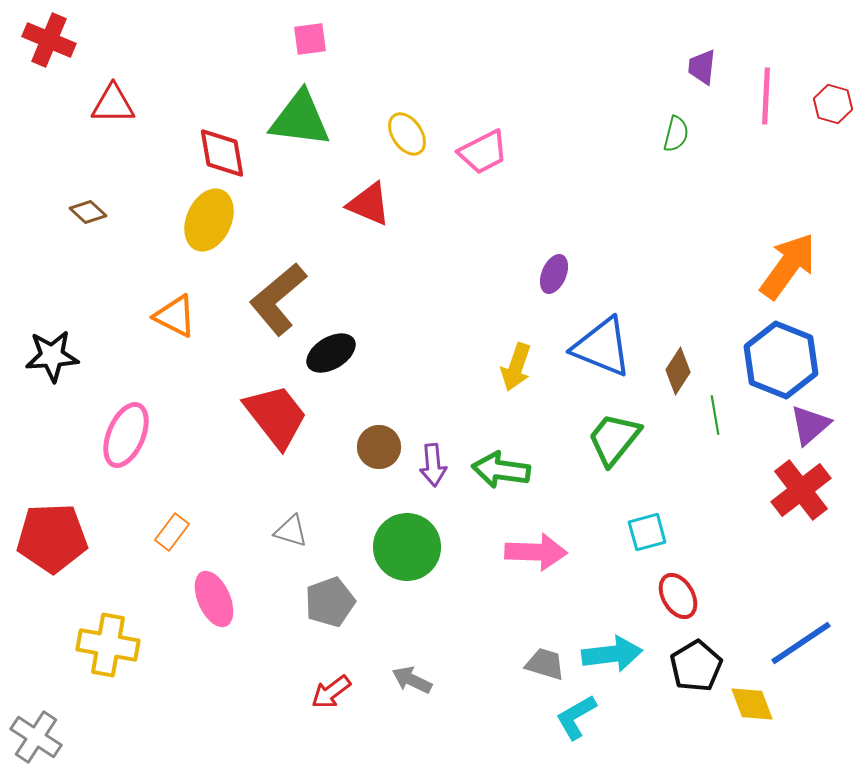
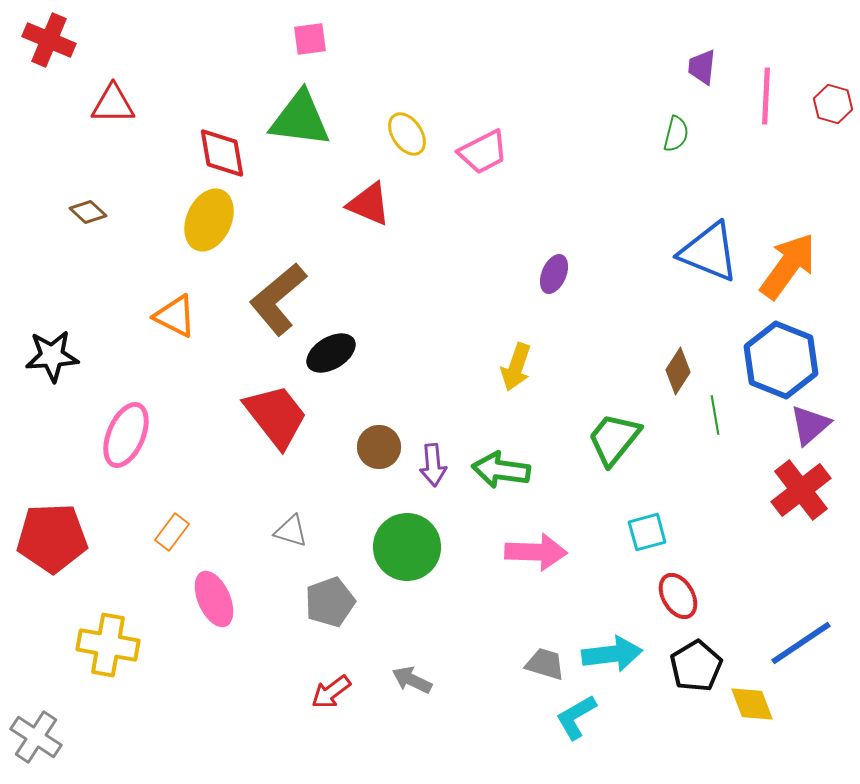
blue triangle at (602, 347): moved 107 px right, 95 px up
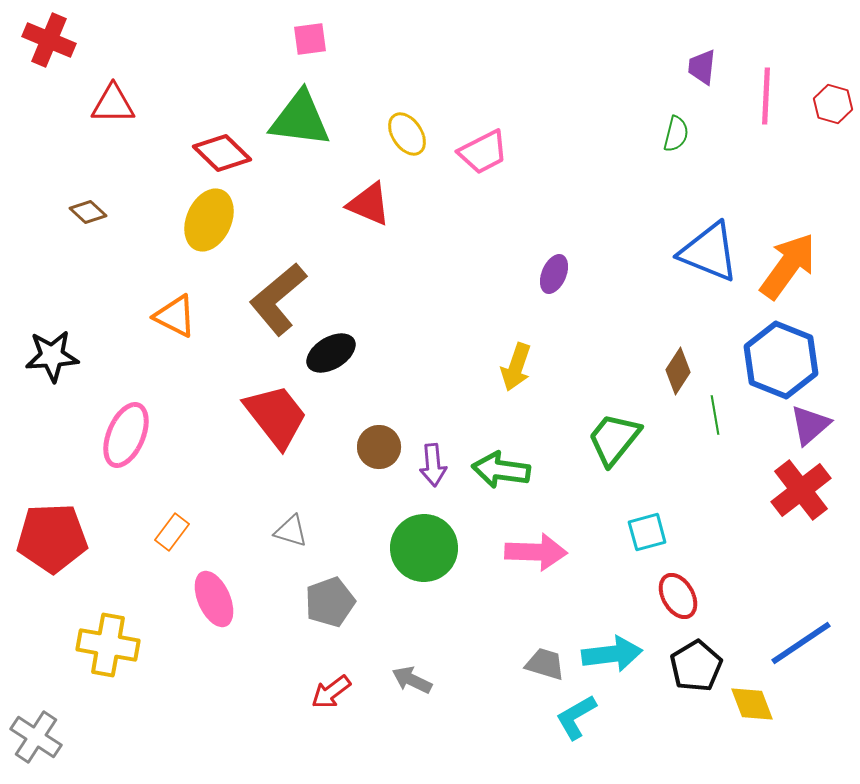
red diamond at (222, 153): rotated 36 degrees counterclockwise
green circle at (407, 547): moved 17 px right, 1 px down
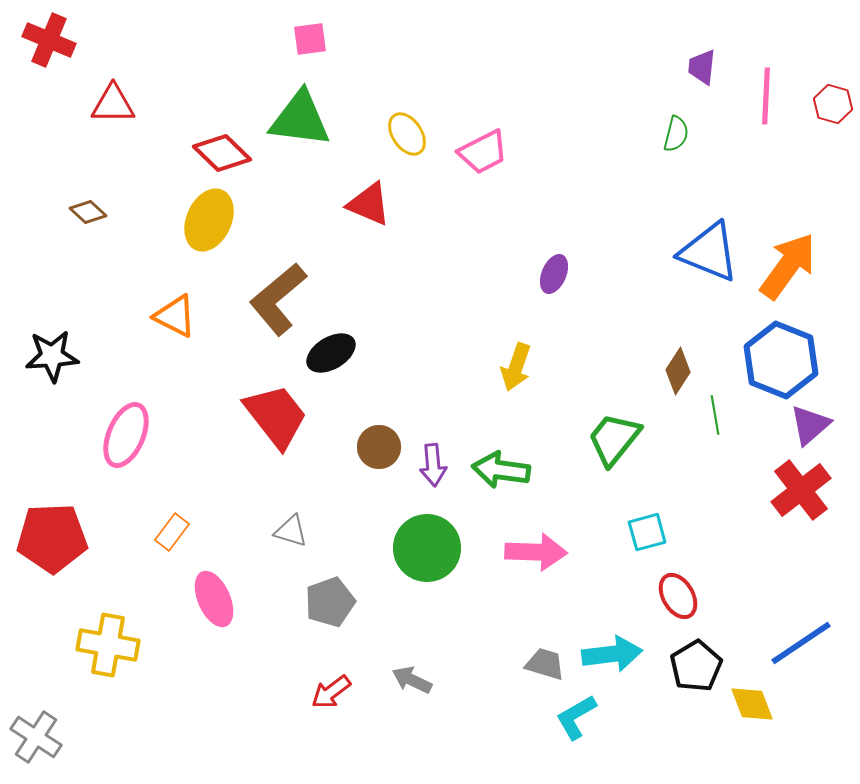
green circle at (424, 548): moved 3 px right
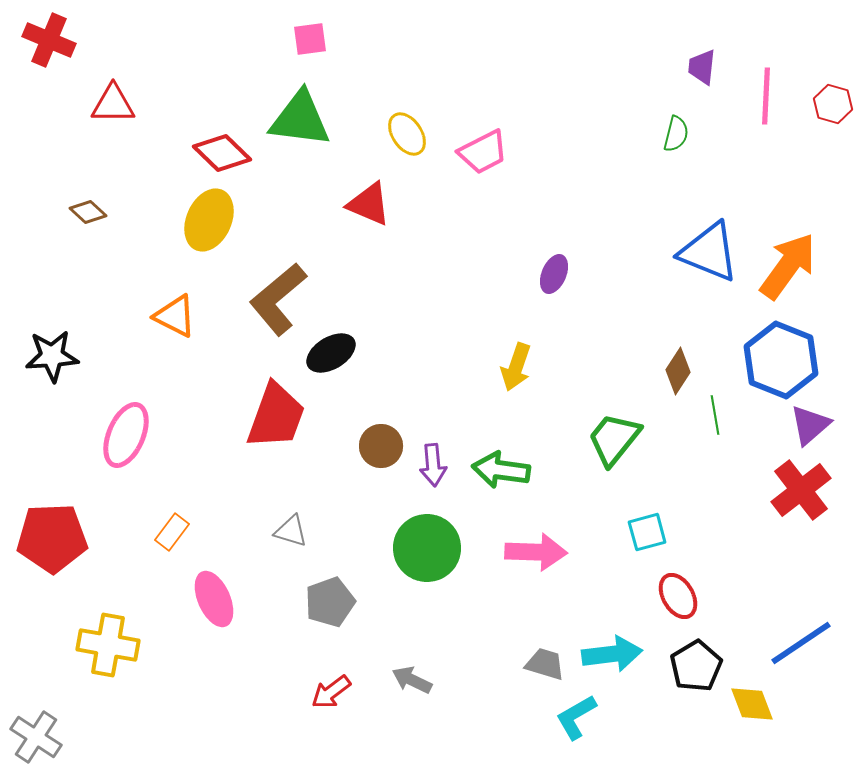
red trapezoid at (276, 416): rotated 58 degrees clockwise
brown circle at (379, 447): moved 2 px right, 1 px up
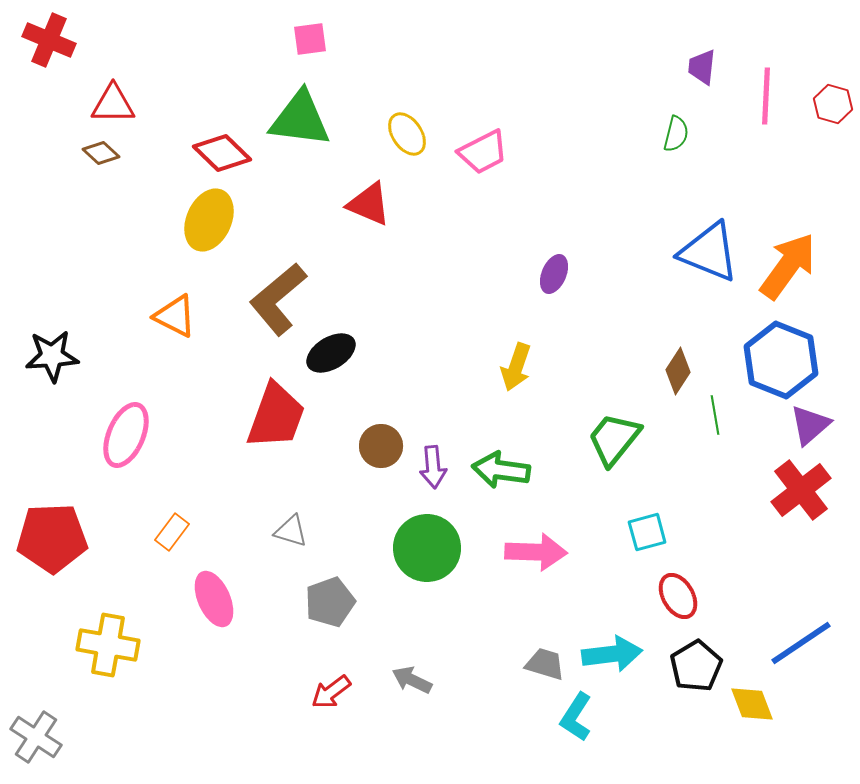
brown diamond at (88, 212): moved 13 px right, 59 px up
purple arrow at (433, 465): moved 2 px down
cyan L-shape at (576, 717): rotated 27 degrees counterclockwise
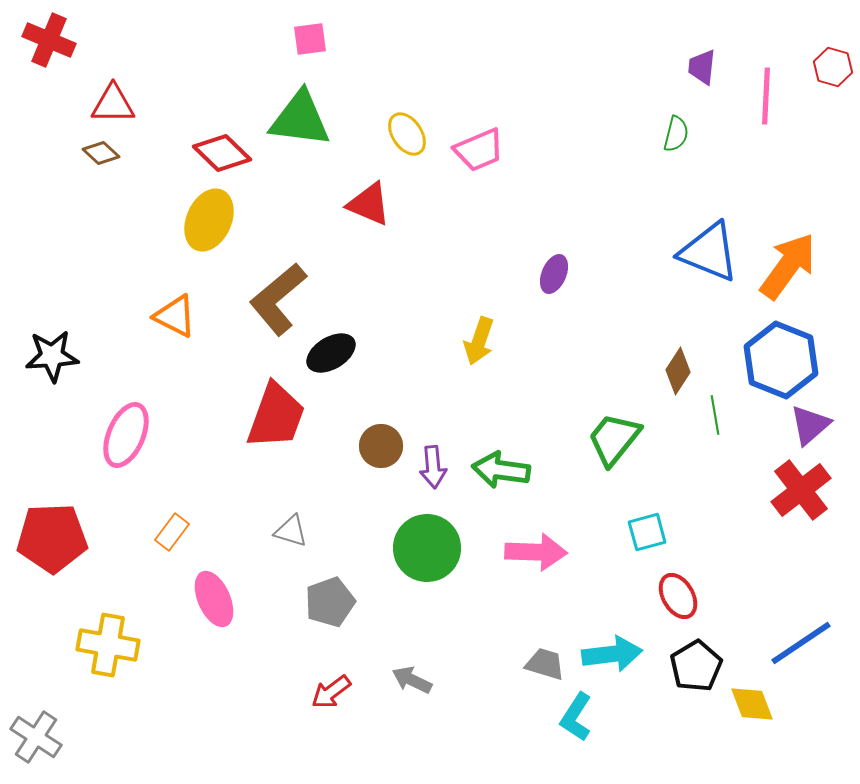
red hexagon at (833, 104): moved 37 px up
pink trapezoid at (483, 152): moved 4 px left, 2 px up; rotated 4 degrees clockwise
yellow arrow at (516, 367): moved 37 px left, 26 px up
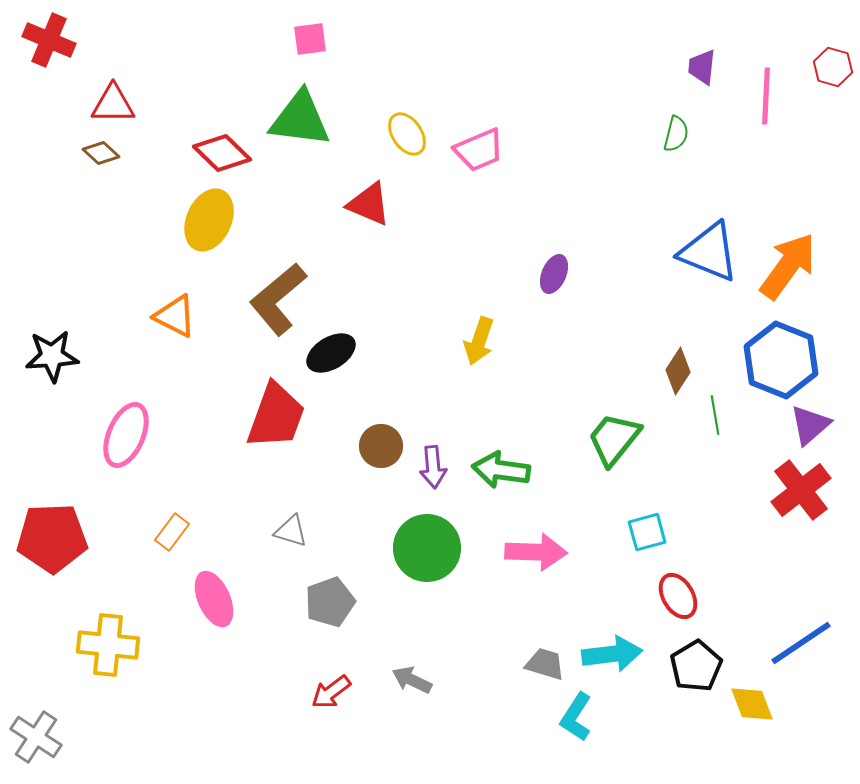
yellow cross at (108, 645): rotated 4 degrees counterclockwise
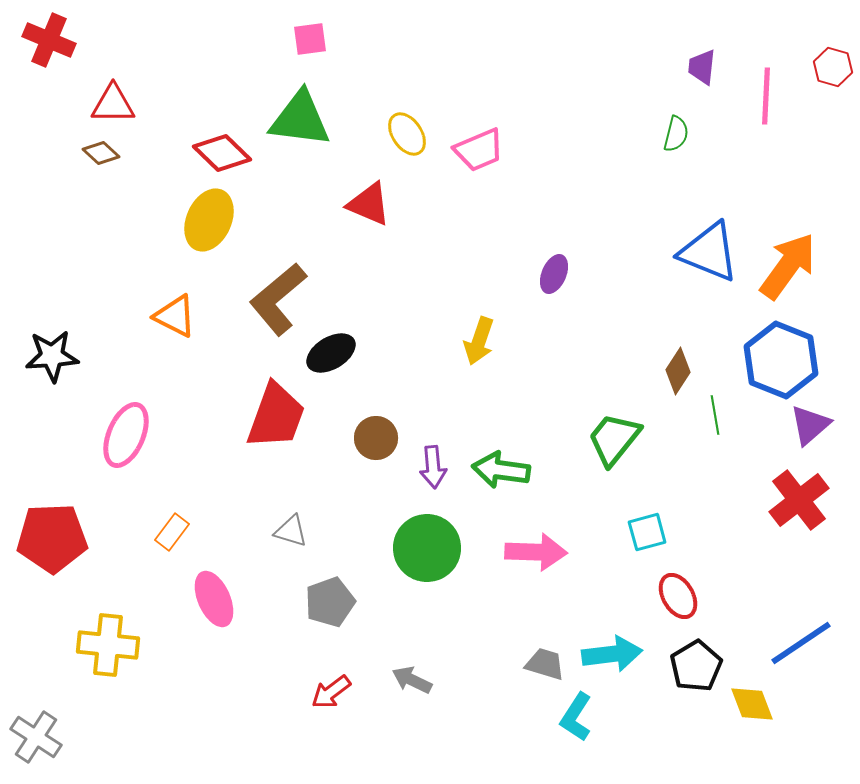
brown circle at (381, 446): moved 5 px left, 8 px up
red cross at (801, 490): moved 2 px left, 10 px down
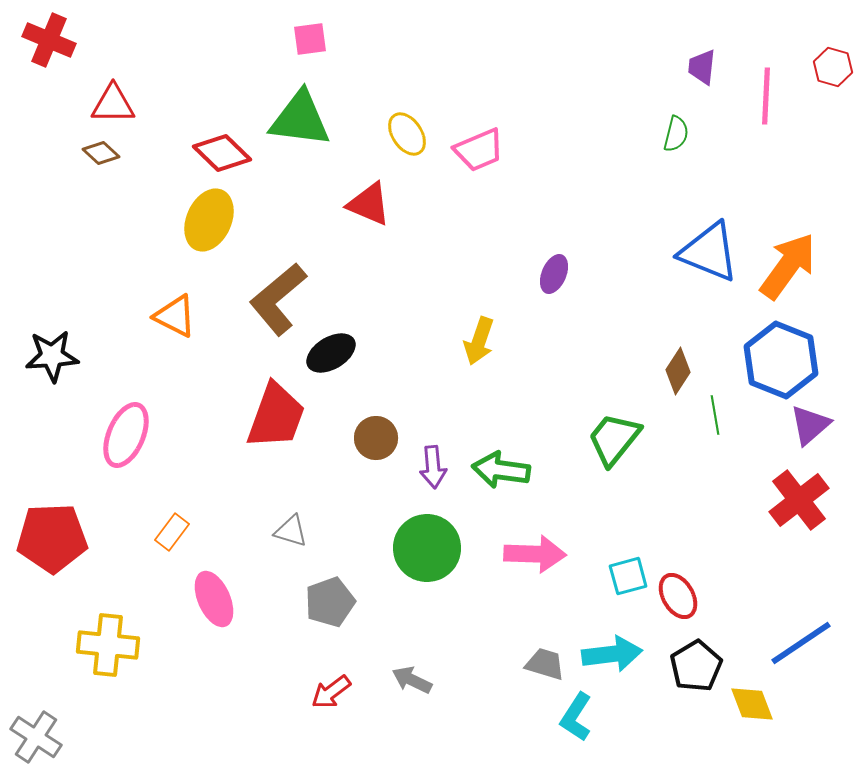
cyan square at (647, 532): moved 19 px left, 44 px down
pink arrow at (536, 552): moved 1 px left, 2 px down
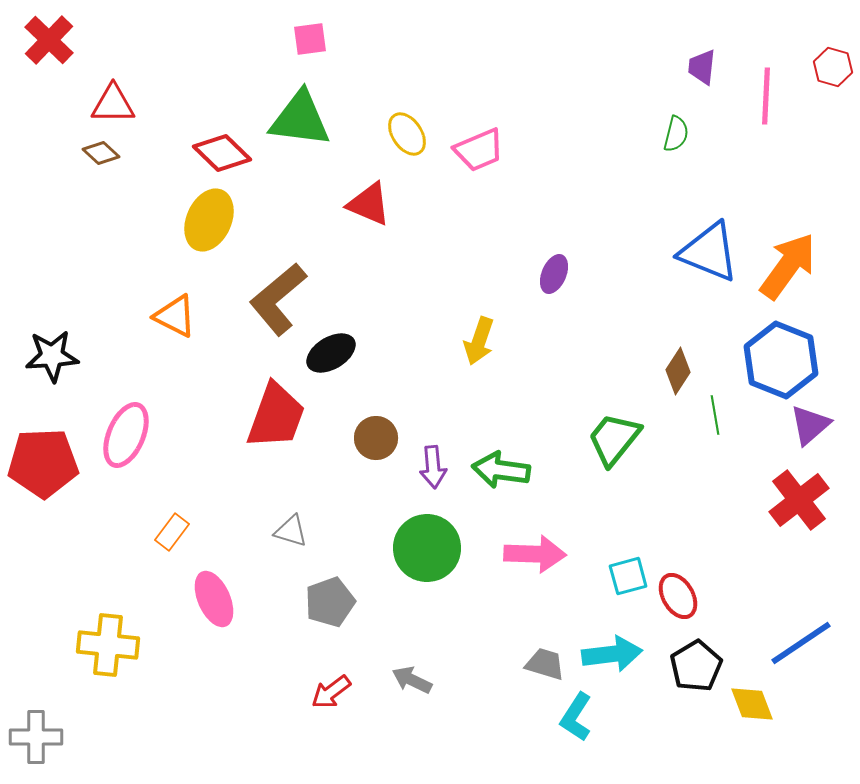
red cross at (49, 40): rotated 21 degrees clockwise
red pentagon at (52, 538): moved 9 px left, 75 px up
gray cross at (36, 737): rotated 33 degrees counterclockwise
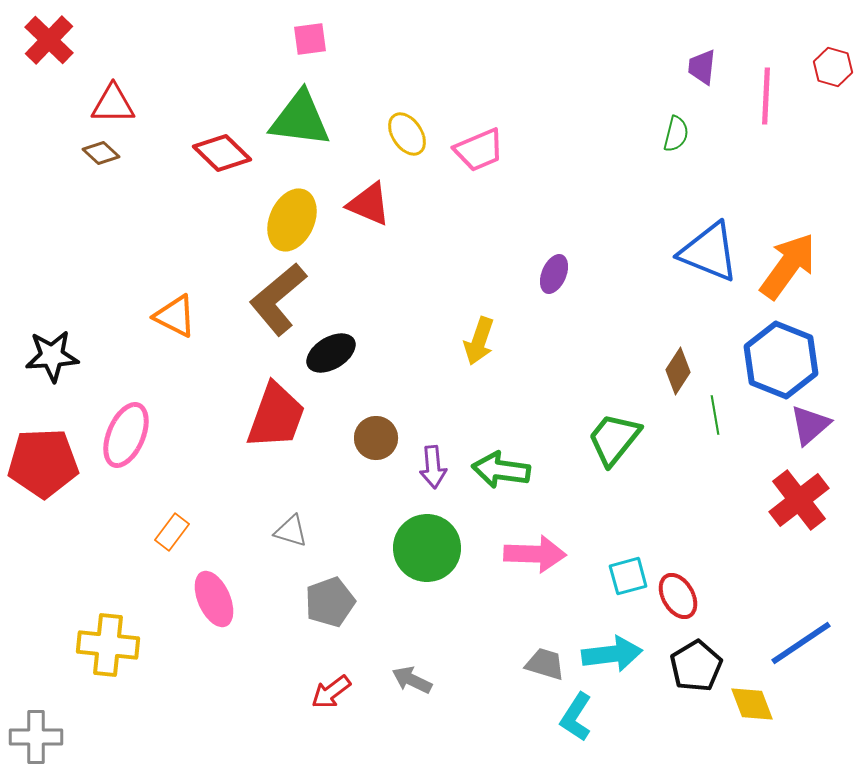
yellow ellipse at (209, 220): moved 83 px right
